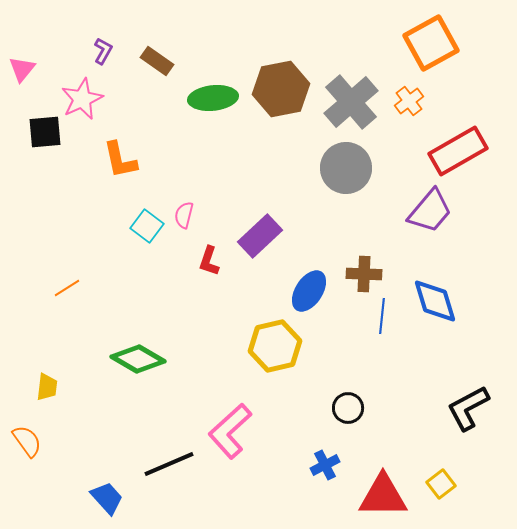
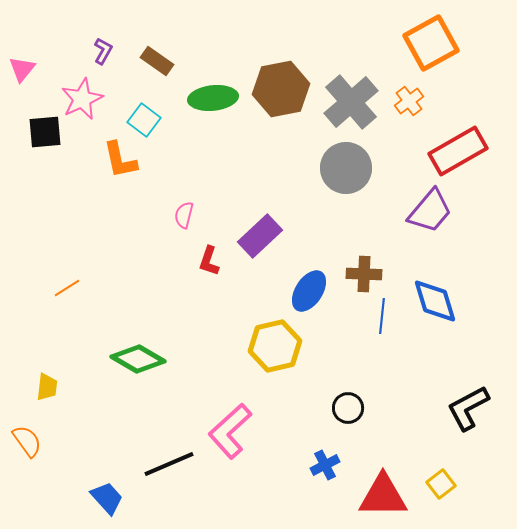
cyan square: moved 3 px left, 106 px up
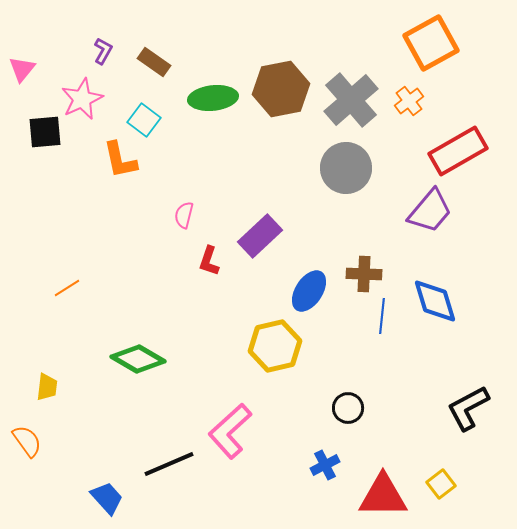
brown rectangle: moved 3 px left, 1 px down
gray cross: moved 2 px up
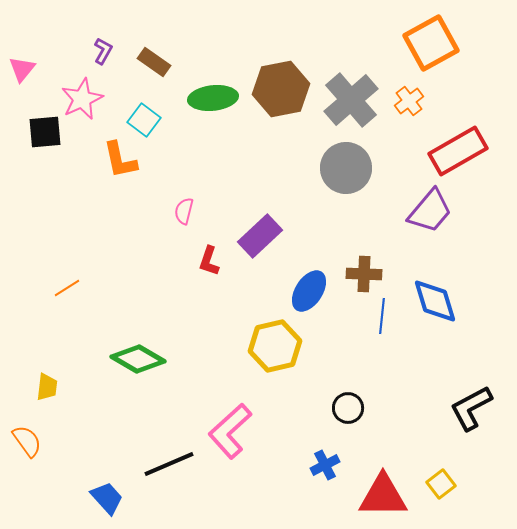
pink semicircle: moved 4 px up
black L-shape: moved 3 px right
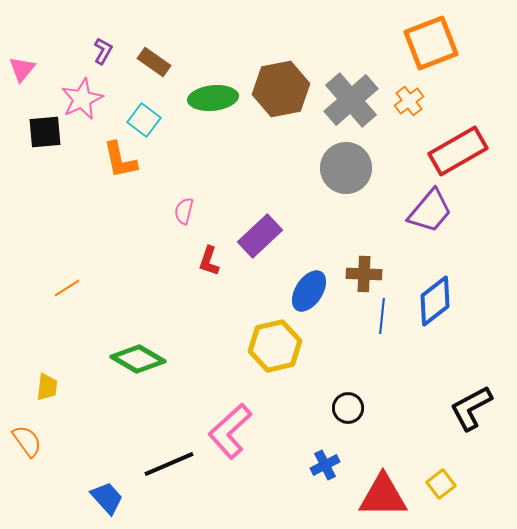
orange square: rotated 8 degrees clockwise
blue diamond: rotated 69 degrees clockwise
